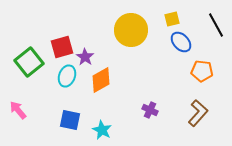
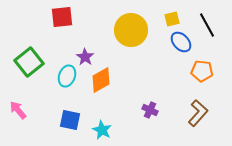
black line: moved 9 px left
red square: moved 30 px up; rotated 10 degrees clockwise
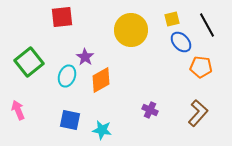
orange pentagon: moved 1 px left, 4 px up
pink arrow: rotated 18 degrees clockwise
cyan star: rotated 18 degrees counterclockwise
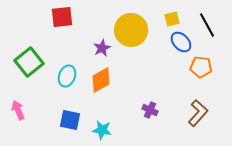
purple star: moved 17 px right, 9 px up; rotated 12 degrees clockwise
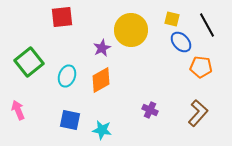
yellow square: rotated 28 degrees clockwise
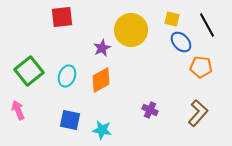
green square: moved 9 px down
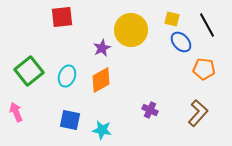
orange pentagon: moved 3 px right, 2 px down
pink arrow: moved 2 px left, 2 px down
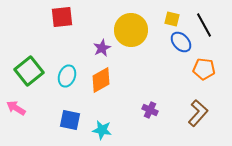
black line: moved 3 px left
pink arrow: moved 4 px up; rotated 36 degrees counterclockwise
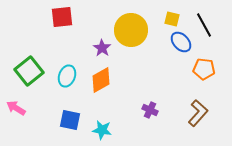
purple star: rotated 12 degrees counterclockwise
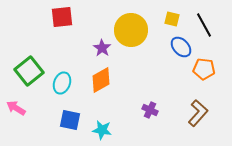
blue ellipse: moved 5 px down
cyan ellipse: moved 5 px left, 7 px down
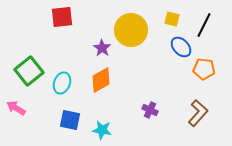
black line: rotated 55 degrees clockwise
